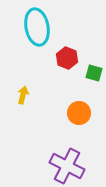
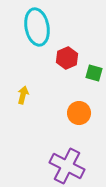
red hexagon: rotated 15 degrees clockwise
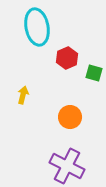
orange circle: moved 9 px left, 4 px down
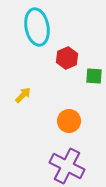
green square: moved 3 px down; rotated 12 degrees counterclockwise
yellow arrow: rotated 30 degrees clockwise
orange circle: moved 1 px left, 4 px down
